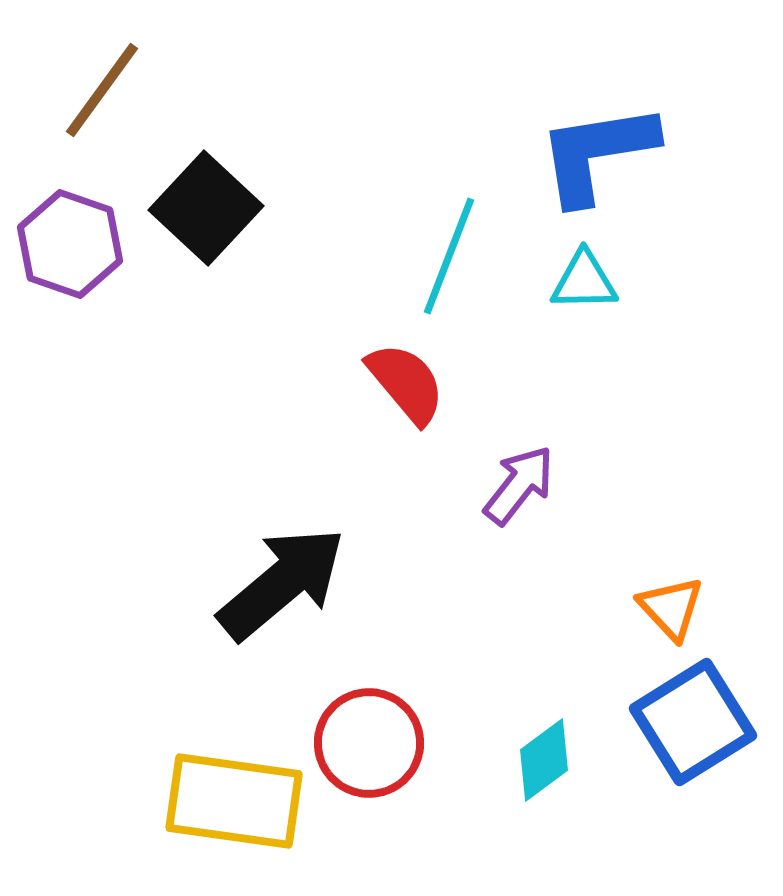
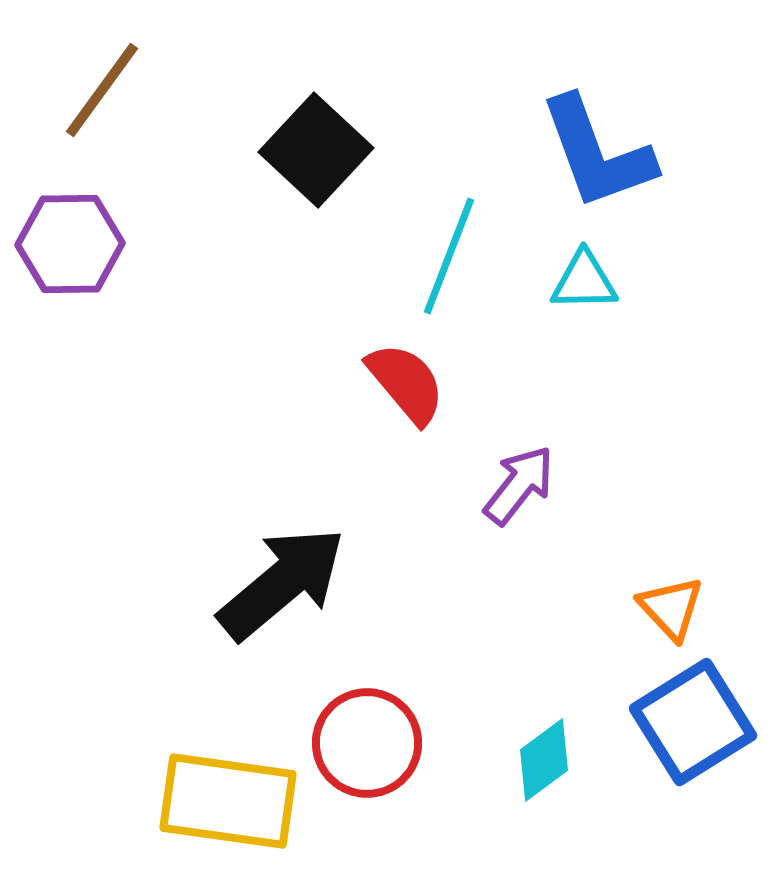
blue L-shape: rotated 101 degrees counterclockwise
black square: moved 110 px right, 58 px up
purple hexagon: rotated 20 degrees counterclockwise
red circle: moved 2 px left
yellow rectangle: moved 6 px left
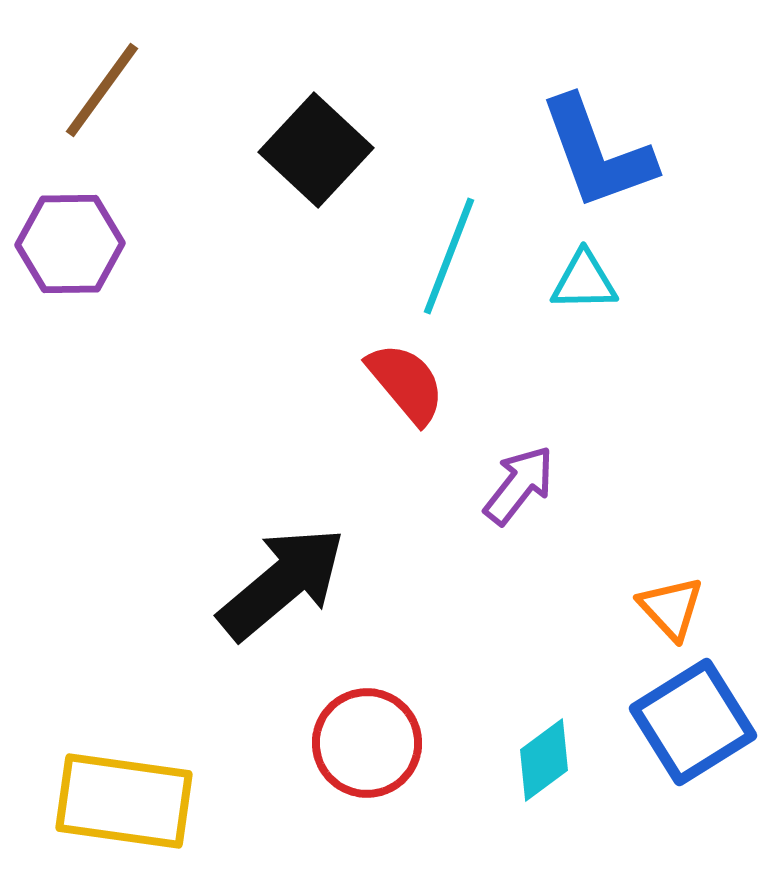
yellow rectangle: moved 104 px left
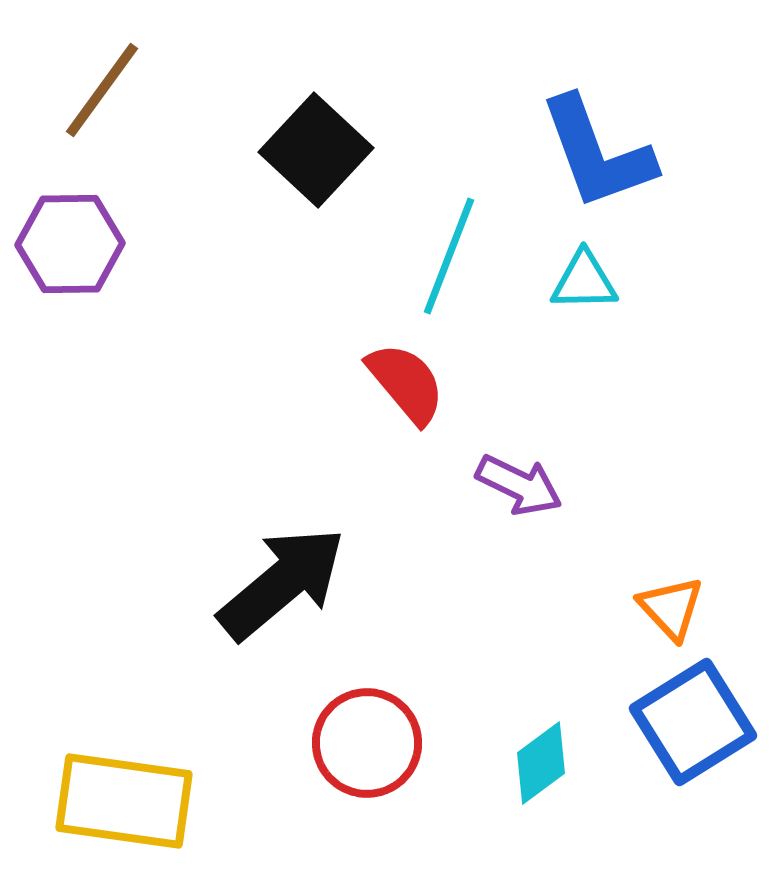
purple arrow: rotated 78 degrees clockwise
cyan diamond: moved 3 px left, 3 px down
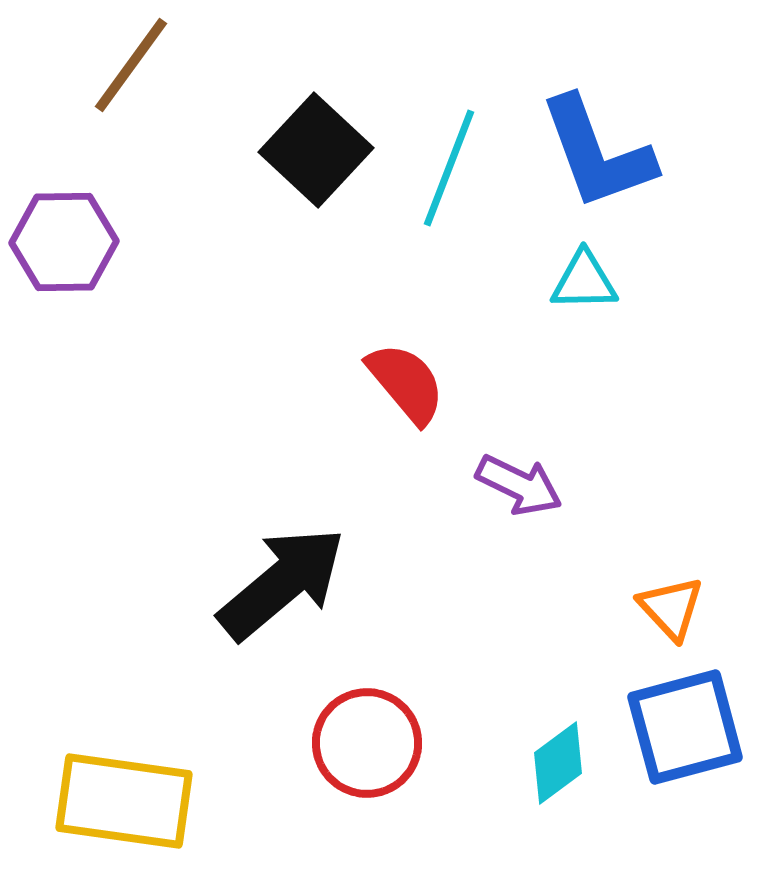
brown line: moved 29 px right, 25 px up
purple hexagon: moved 6 px left, 2 px up
cyan line: moved 88 px up
blue square: moved 8 px left, 5 px down; rotated 17 degrees clockwise
cyan diamond: moved 17 px right
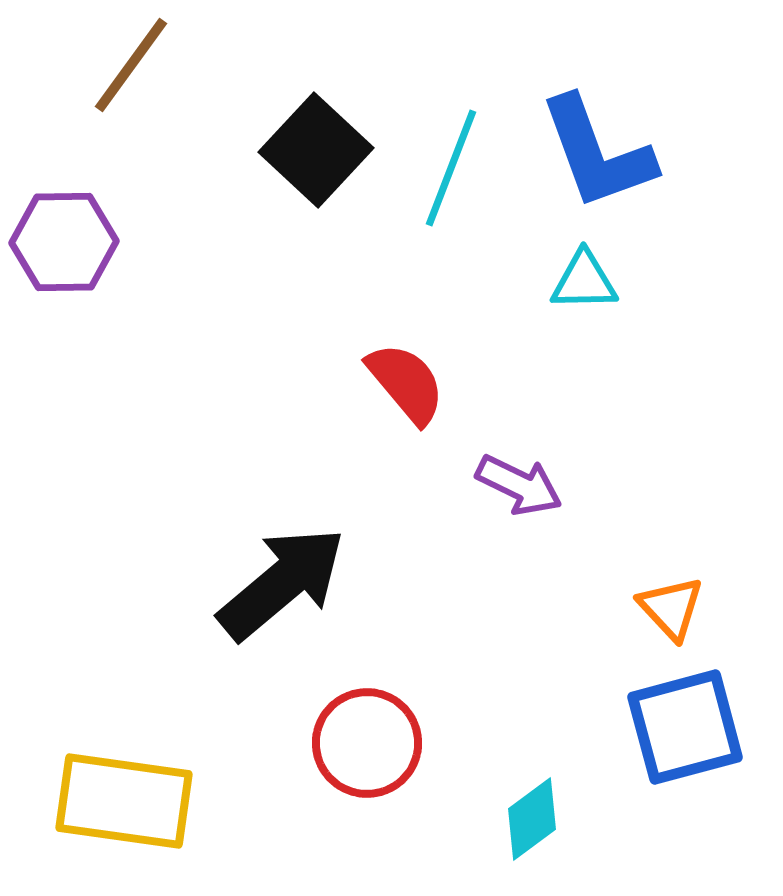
cyan line: moved 2 px right
cyan diamond: moved 26 px left, 56 px down
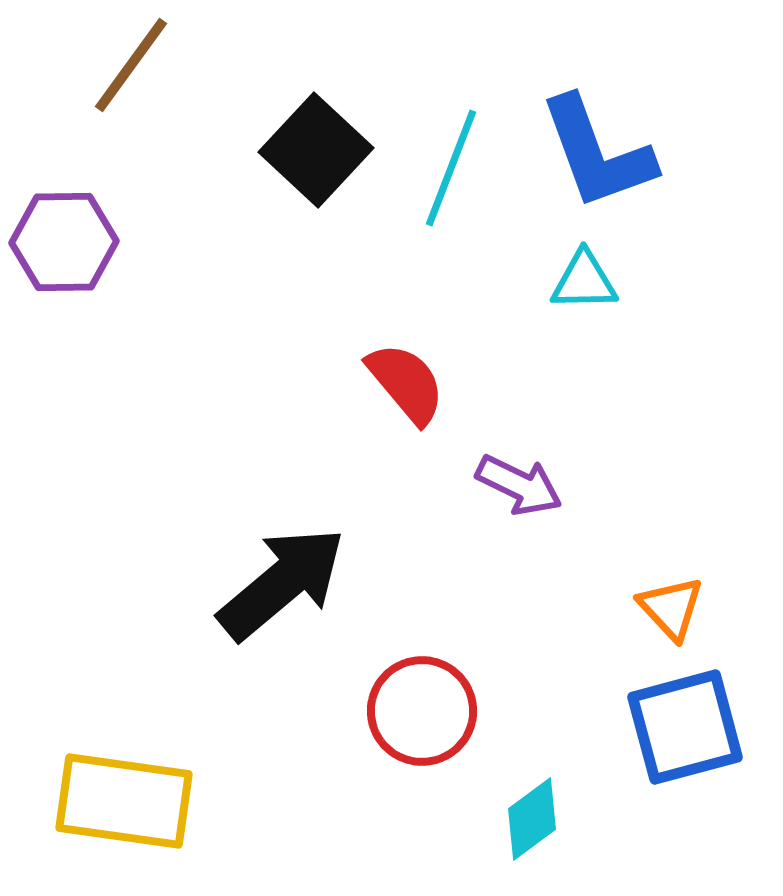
red circle: moved 55 px right, 32 px up
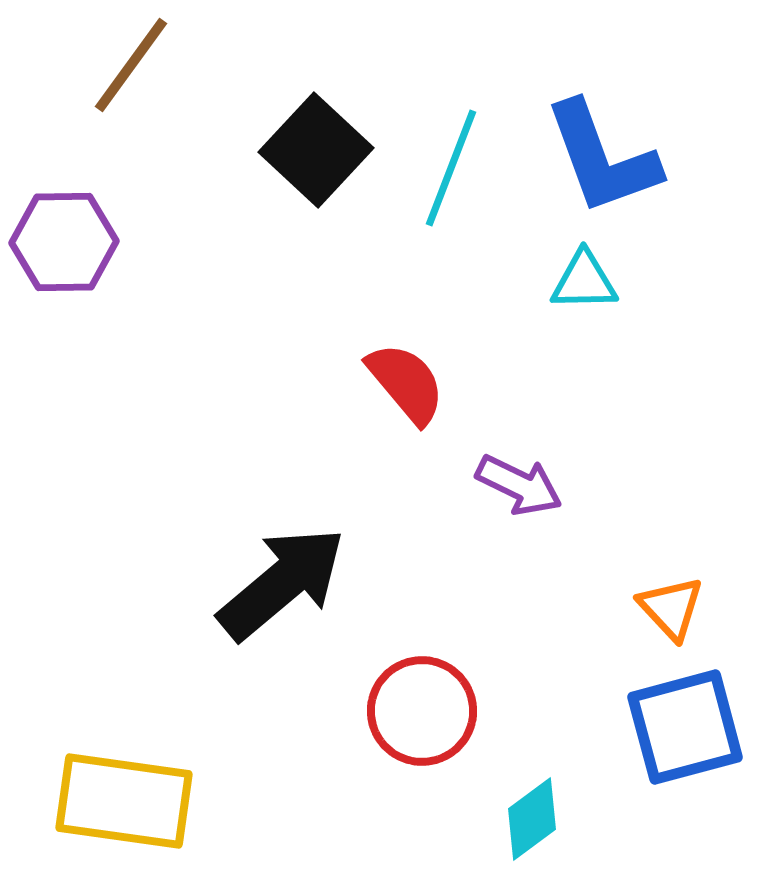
blue L-shape: moved 5 px right, 5 px down
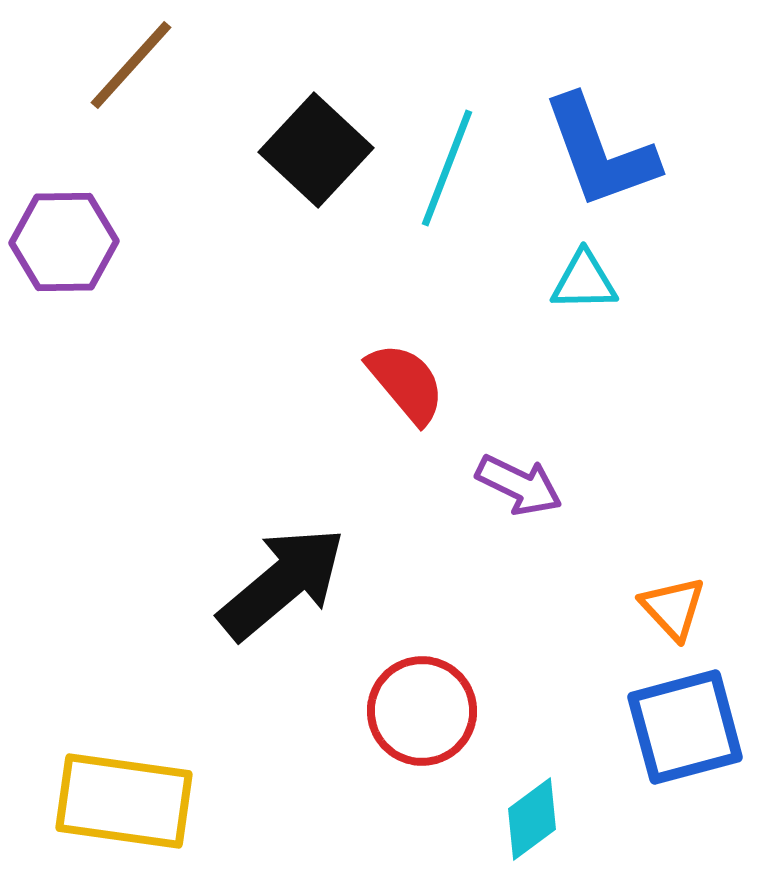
brown line: rotated 6 degrees clockwise
blue L-shape: moved 2 px left, 6 px up
cyan line: moved 4 px left
orange triangle: moved 2 px right
